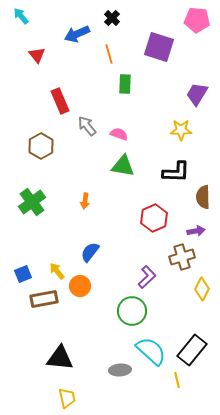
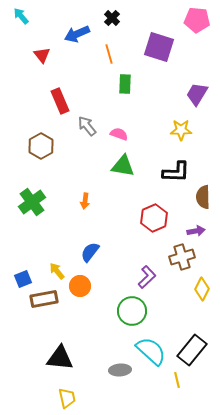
red triangle: moved 5 px right
blue square: moved 5 px down
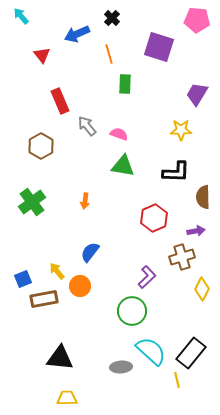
black rectangle: moved 1 px left, 3 px down
gray ellipse: moved 1 px right, 3 px up
yellow trapezoid: rotated 80 degrees counterclockwise
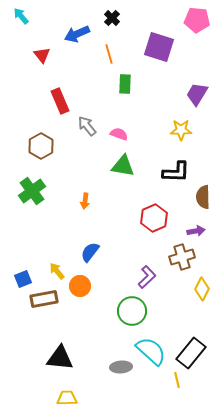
green cross: moved 11 px up
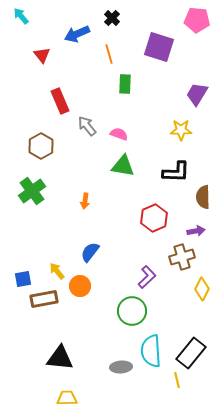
blue square: rotated 12 degrees clockwise
cyan semicircle: rotated 136 degrees counterclockwise
